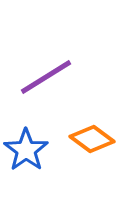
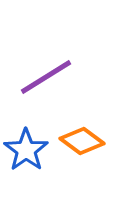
orange diamond: moved 10 px left, 2 px down
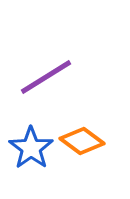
blue star: moved 5 px right, 2 px up
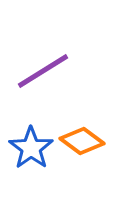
purple line: moved 3 px left, 6 px up
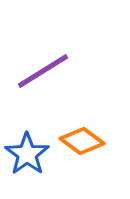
blue star: moved 4 px left, 6 px down
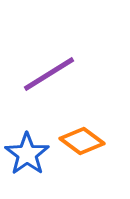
purple line: moved 6 px right, 3 px down
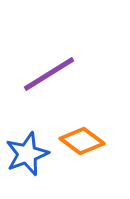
blue star: rotated 15 degrees clockwise
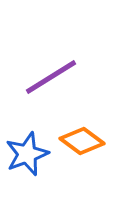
purple line: moved 2 px right, 3 px down
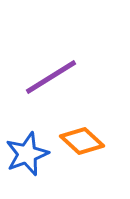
orange diamond: rotated 6 degrees clockwise
